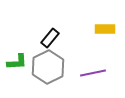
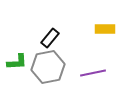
gray hexagon: rotated 16 degrees clockwise
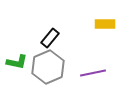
yellow rectangle: moved 5 px up
green L-shape: rotated 15 degrees clockwise
gray hexagon: rotated 12 degrees counterclockwise
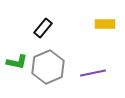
black rectangle: moved 7 px left, 10 px up
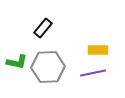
yellow rectangle: moved 7 px left, 26 px down
gray hexagon: rotated 20 degrees clockwise
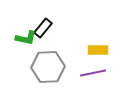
green L-shape: moved 9 px right, 24 px up
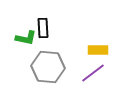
black rectangle: rotated 42 degrees counterclockwise
gray hexagon: rotated 8 degrees clockwise
purple line: rotated 25 degrees counterclockwise
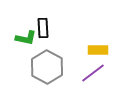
gray hexagon: moved 1 px left; rotated 24 degrees clockwise
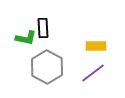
yellow rectangle: moved 2 px left, 4 px up
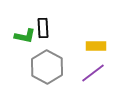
green L-shape: moved 1 px left, 2 px up
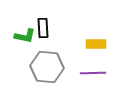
yellow rectangle: moved 2 px up
gray hexagon: rotated 24 degrees counterclockwise
purple line: rotated 35 degrees clockwise
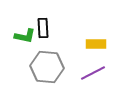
purple line: rotated 25 degrees counterclockwise
